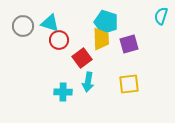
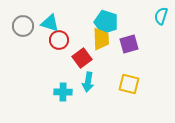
yellow square: rotated 20 degrees clockwise
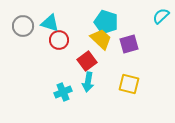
cyan semicircle: rotated 30 degrees clockwise
yellow trapezoid: rotated 45 degrees counterclockwise
red square: moved 5 px right, 3 px down
cyan cross: rotated 24 degrees counterclockwise
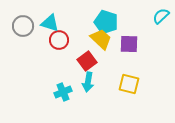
purple square: rotated 18 degrees clockwise
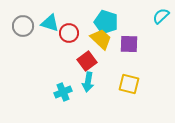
red circle: moved 10 px right, 7 px up
